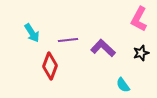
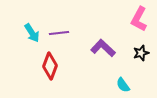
purple line: moved 9 px left, 7 px up
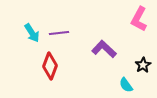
purple L-shape: moved 1 px right, 1 px down
black star: moved 2 px right, 12 px down; rotated 14 degrees counterclockwise
cyan semicircle: moved 3 px right
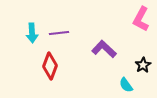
pink L-shape: moved 2 px right
cyan arrow: rotated 30 degrees clockwise
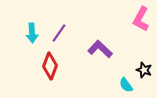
purple line: rotated 48 degrees counterclockwise
purple L-shape: moved 4 px left
black star: moved 1 px right, 5 px down; rotated 21 degrees counterclockwise
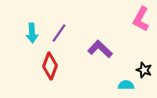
cyan semicircle: rotated 126 degrees clockwise
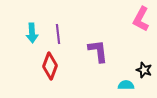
purple line: moved 1 px left, 1 px down; rotated 42 degrees counterclockwise
purple L-shape: moved 2 px left, 2 px down; rotated 40 degrees clockwise
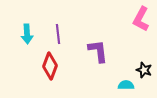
cyan arrow: moved 5 px left, 1 px down
